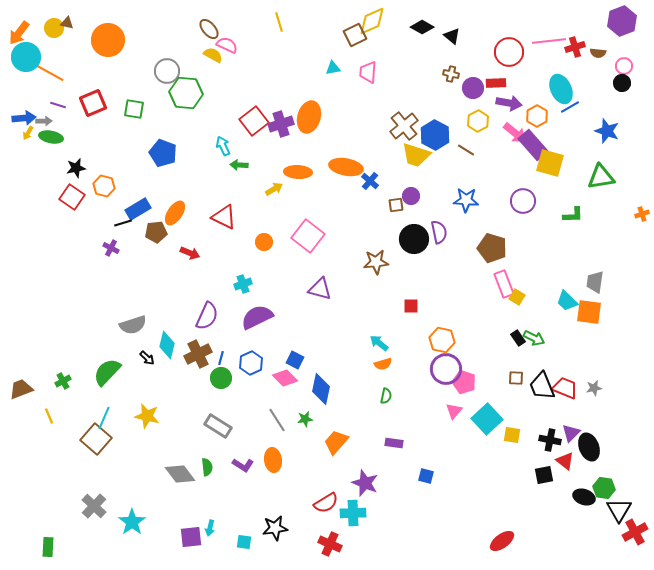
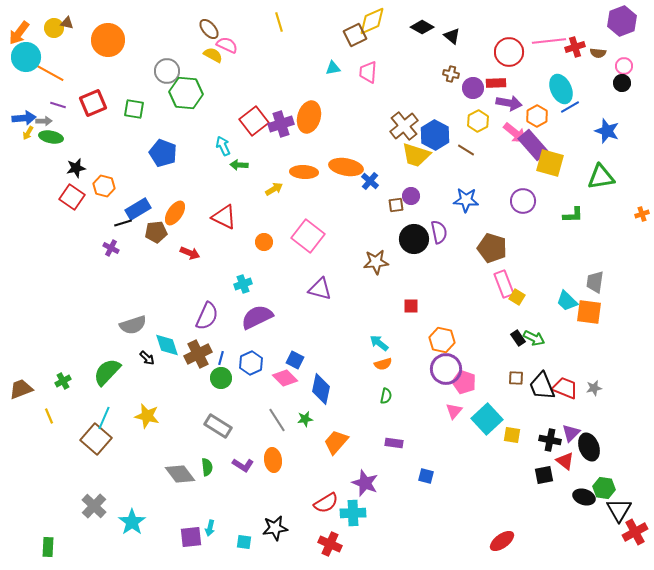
orange ellipse at (298, 172): moved 6 px right
cyan diamond at (167, 345): rotated 32 degrees counterclockwise
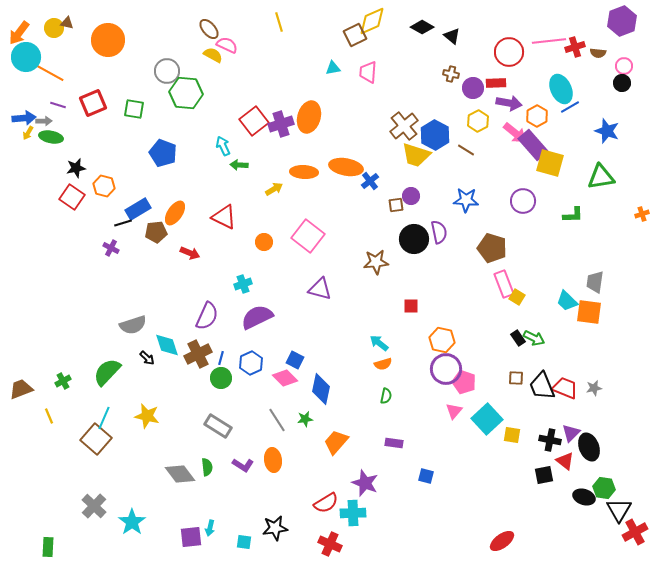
blue cross at (370, 181): rotated 12 degrees clockwise
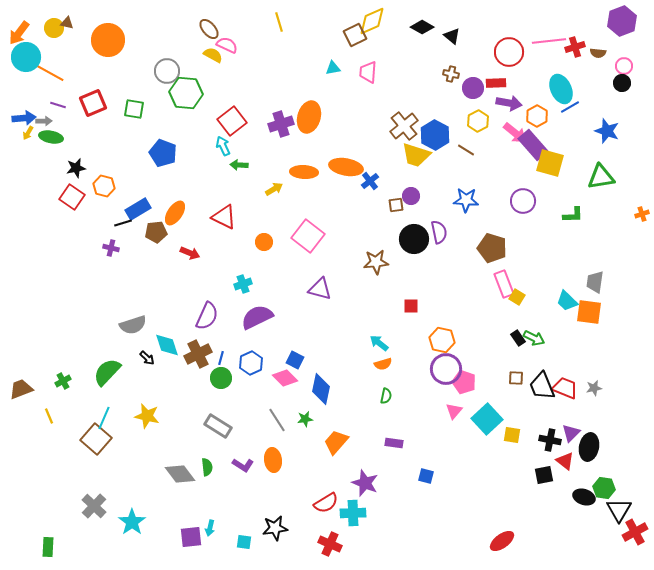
red square at (254, 121): moved 22 px left
purple cross at (111, 248): rotated 14 degrees counterclockwise
black ellipse at (589, 447): rotated 32 degrees clockwise
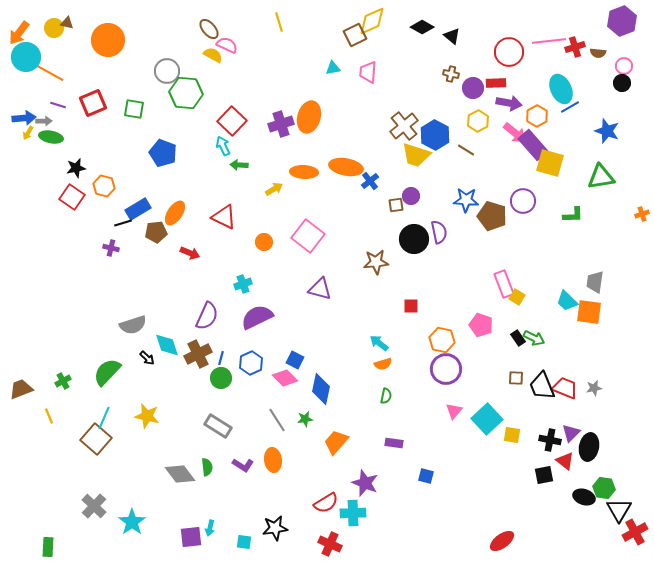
red square at (232, 121): rotated 8 degrees counterclockwise
brown pentagon at (492, 248): moved 32 px up
pink pentagon at (464, 382): moved 17 px right, 57 px up
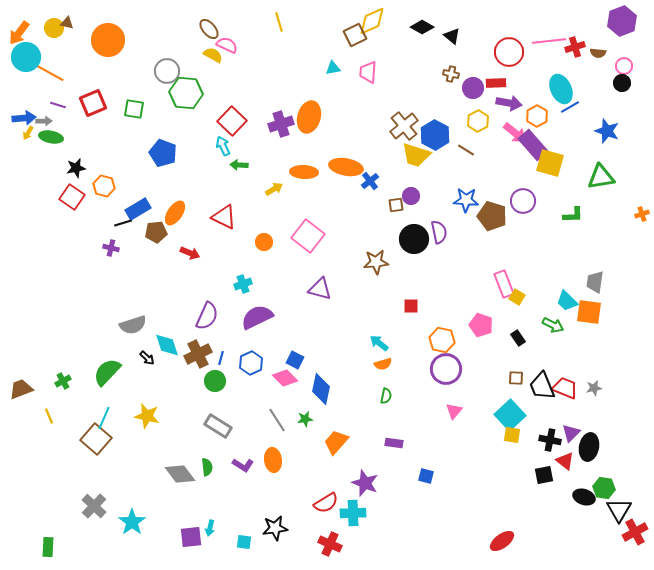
green arrow at (534, 338): moved 19 px right, 13 px up
green circle at (221, 378): moved 6 px left, 3 px down
cyan square at (487, 419): moved 23 px right, 4 px up
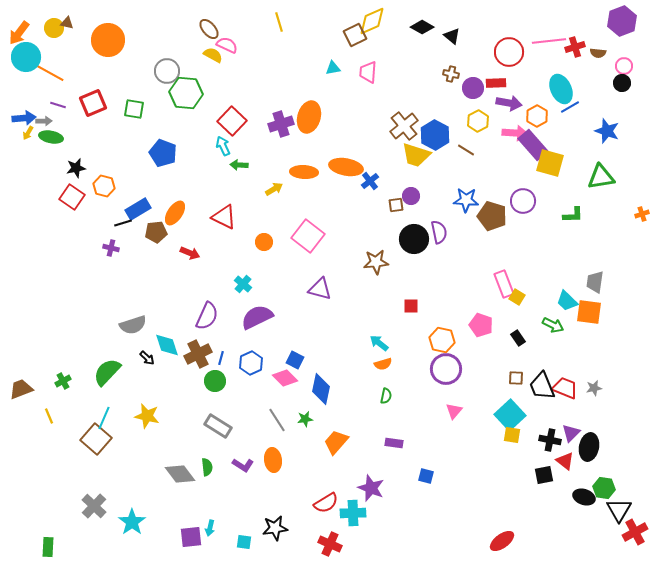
pink arrow at (515, 133): rotated 35 degrees counterclockwise
cyan cross at (243, 284): rotated 30 degrees counterclockwise
purple star at (365, 483): moved 6 px right, 5 px down
